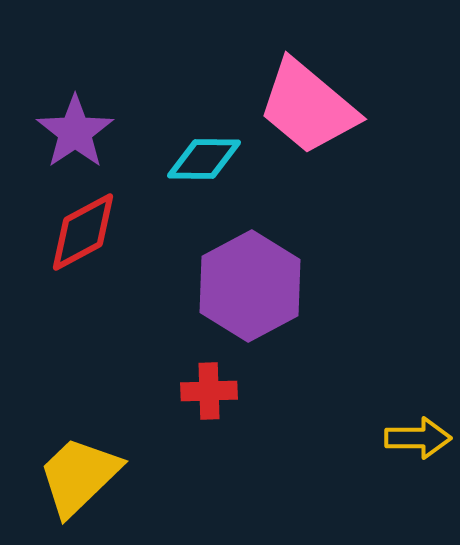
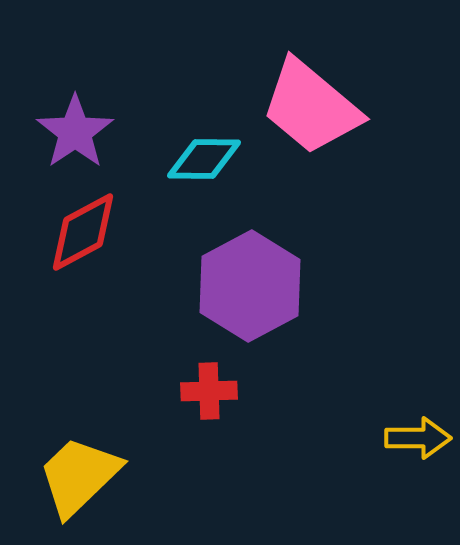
pink trapezoid: moved 3 px right
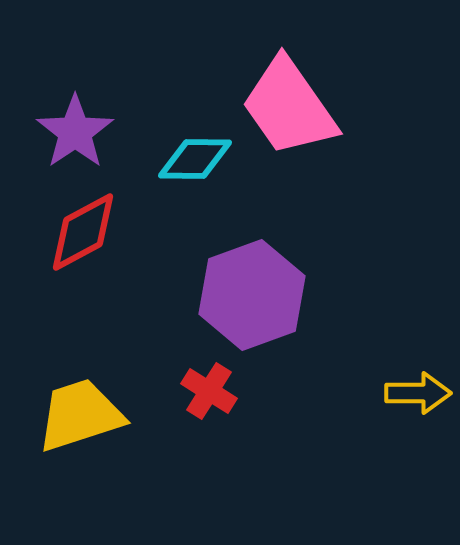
pink trapezoid: moved 22 px left; rotated 15 degrees clockwise
cyan diamond: moved 9 px left
purple hexagon: moved 2 px right, 9 px down; rotated 8 degrees clockwise
red cross: rotated 34 degrees clockwise
yellow arrow: moved 45 px up
yellow trapezoid: moved 1 px right, 61 px up; rotated 26 degrees clockwise
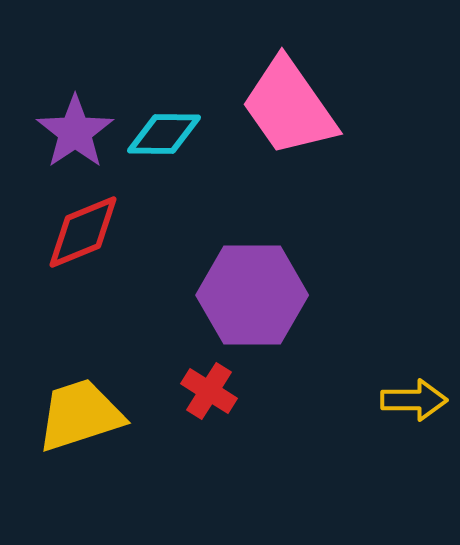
cyan diamond: moved 31 px left, 25 px up
red diamond: rotated 6 degrees clockwise
purple hexagon: rotated 20 degrees clockwise
yellow arrow: moved 4 px left, 7 px down
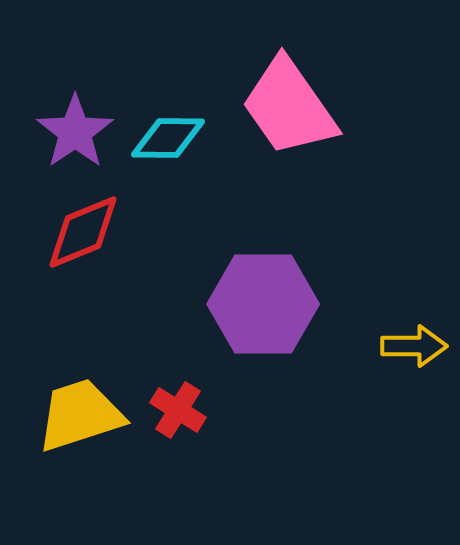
cyan diamond: moved 4 px right, 4 px down
purple hexagon: moved 11 px right, 9 px down
red cross: moved 31 px left, 19 px down
yellow arrow: moved 54 px up
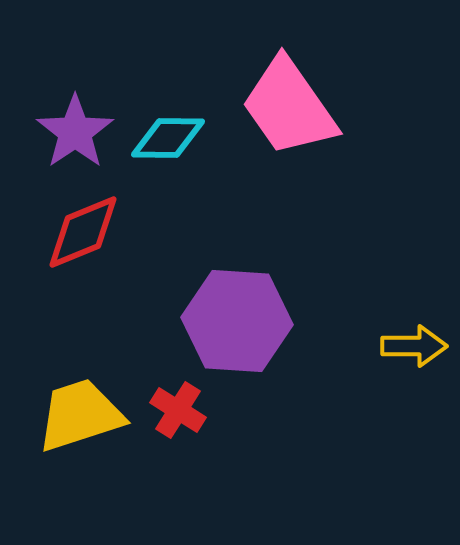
purple hexagon: moved 26 px left, 17 px down; rotated 4 degrees clockwise
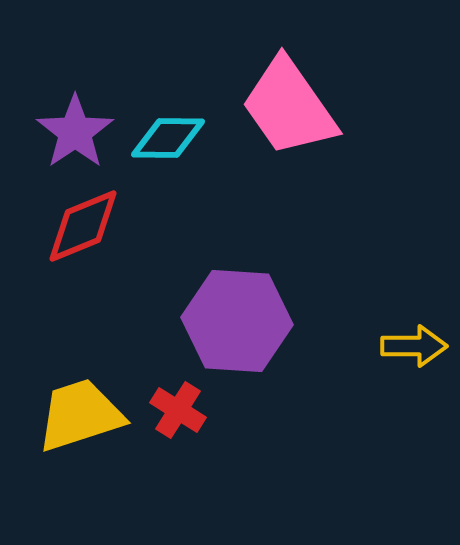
red diamond: moved 6 px up
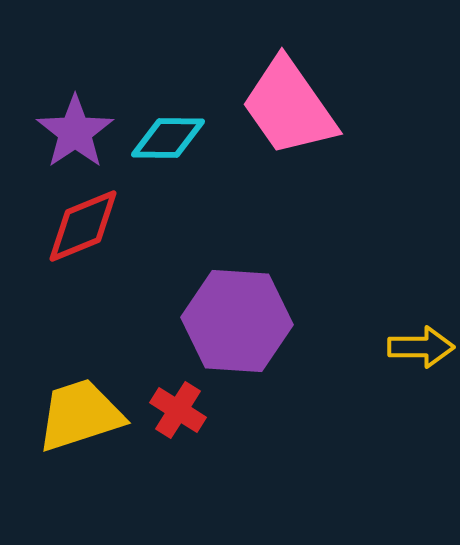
yellow arrow: moved 7 px right, 1 px down
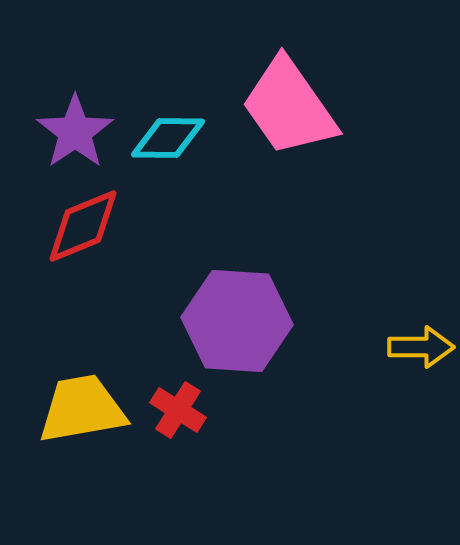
yellow trapezoid: moved 2 px right, 6 px up; rotated 8 degrees clockwise
